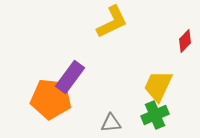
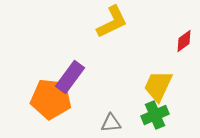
red diamond: moved 1 px left; rotated 10 degrees clockwise
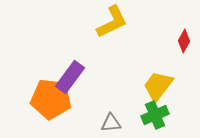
red diamond: rotated 25 degrees counterclockwise
yellow trapezoid: rotated 12 degrees clockwise
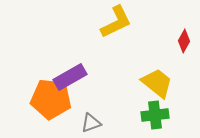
yellow L-shape: moved 4 px right
purple rectangle: rotated 24 degrees clockwise
yellow trapezoid: moved 1 px left, 3 px up; rotated 92 degrees clockwise
green cross: rotated 16 degrees clockwise
gray triangle: moved 20 px left; rotated 15 degrees counterclockwise
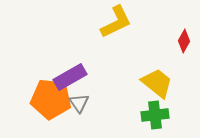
gray triangle: moved 12 px left, 20 px up; rotated 45 degrees counterclockwise
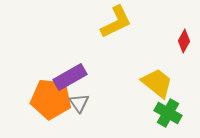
green cross: moved 13 px right, 2 px up; rotated 36 degrees clockwise
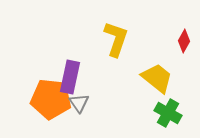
yellow L-shape: moved 17 px down; rotated 45 degrees counterclockwise
purple rectangle: rotated 48 degrees counterclockwise
yellow trapezoid: moved 5 px up
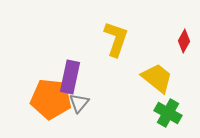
gray triangle: rotated 15 degrees clockwise
